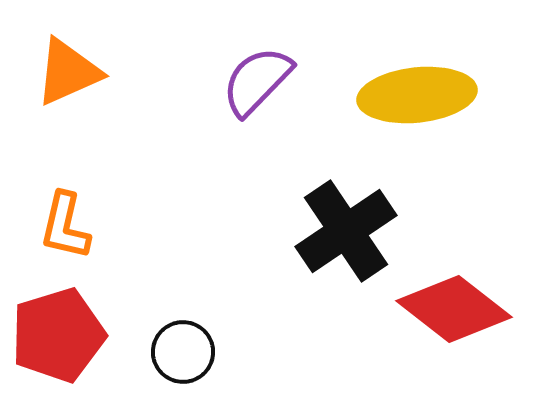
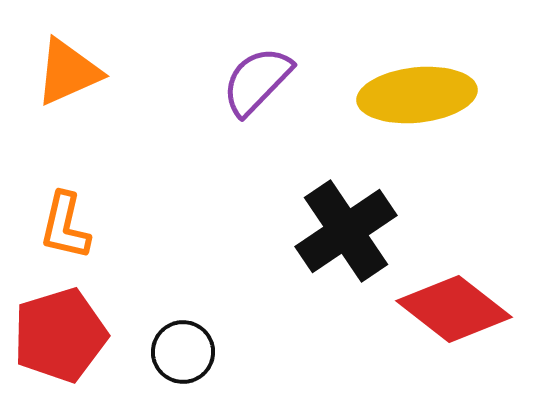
red pentagon: moved 2 px right
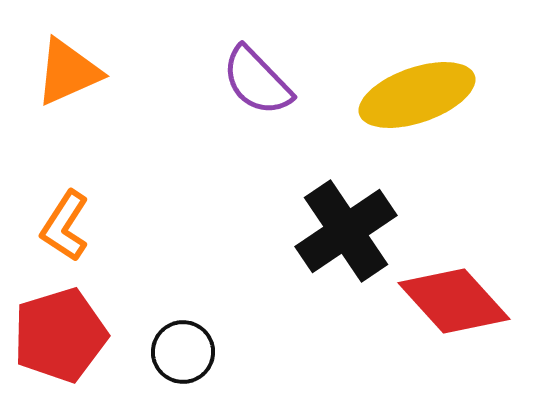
purple semicircle: rotated 88 degrees counterclockwise
yellow ellipse: rotated 13 degrees counterclockwise
orange L-shape: rotated 20 degrees clockwise
red diamond: moved 8 px up; rotated 10 degrees clockwise
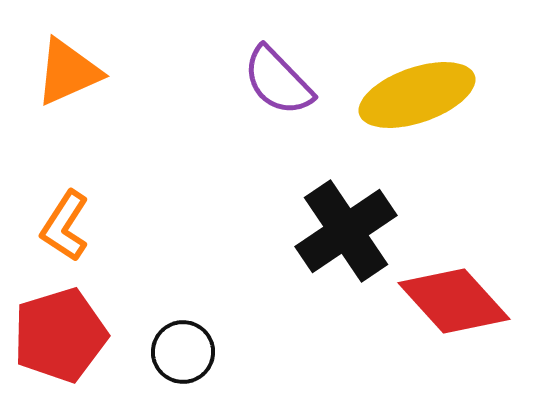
purple semicircle: moved 21 px right
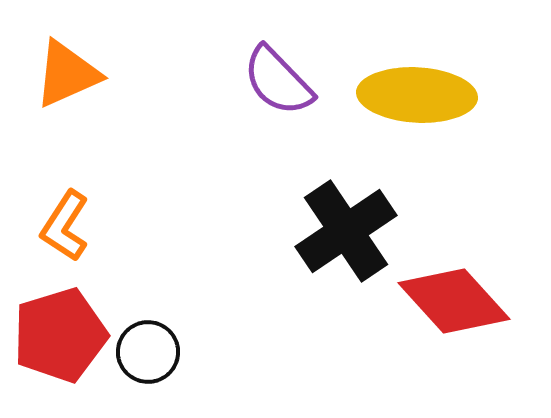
orange triangle: moved 1 px left, 2 px down
yellow ellipse: rotated 22 degrees clockwise
black circle: moved 35 px left
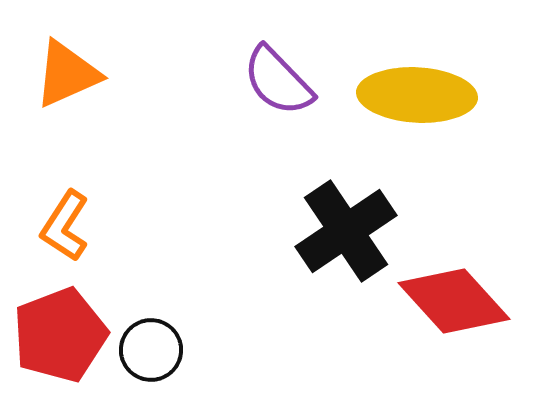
red pentagon: rotated 4 degrees counterclockwise
black circle: moved 3 px right, 2 px up
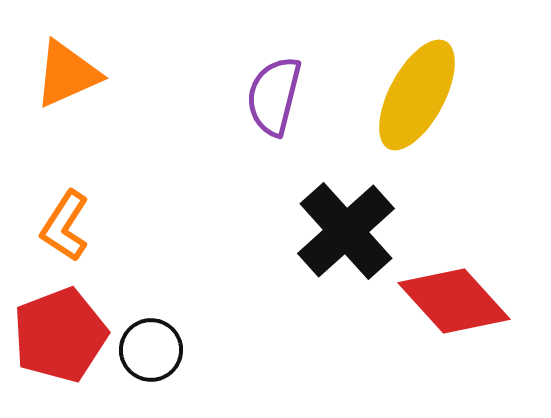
purple semicircle: moved 4 px left, 15 px down; rotated 58 degrees clockwise
yellow ellipse: rotated 65 degrees counterclockwise
black cross: rotated 8 degrees counterclockwise
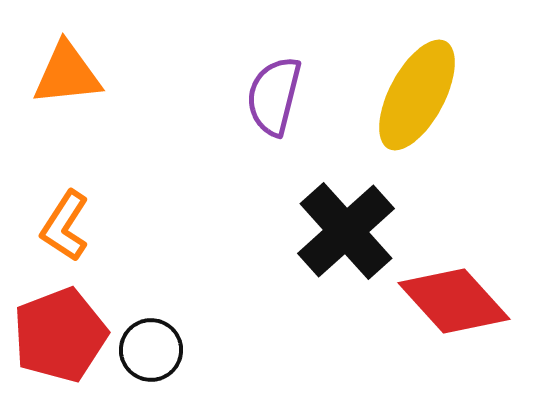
orange triangle: rotated 18 degrees clockwise
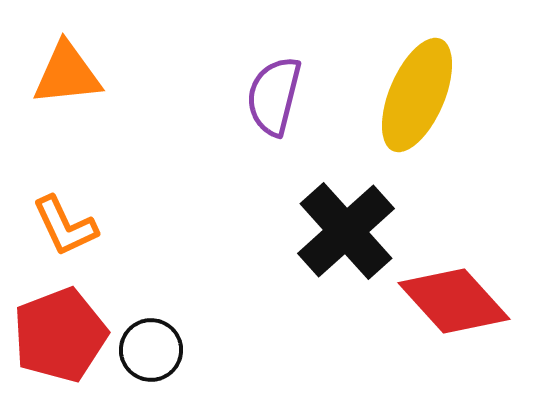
yellow ellipse: rotated 5 degrees counterclockwise
orange L-shape: rotated 58 degrees counterclockwise
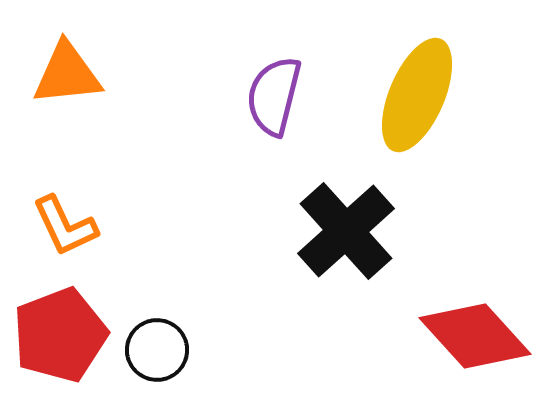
red diamond: moved 21 px right, 35 px down
black circle: moved 6 px right
